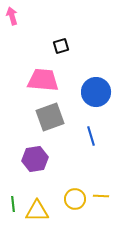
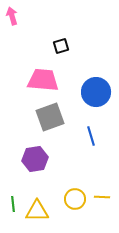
yellow line: moved 1 px right, 1 px down
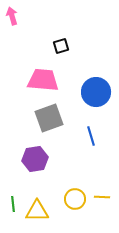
gray square: moved 1 px left, 1 px down
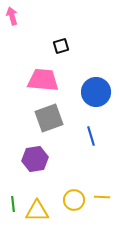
yellow circle: moved 1 px left, 1 px down
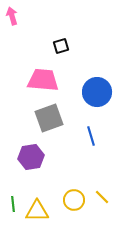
blue circle: moved 1 px right
purple hexagon: moved 4 px left, 2 px up
yellow line: rotated 42 degrees clockwise
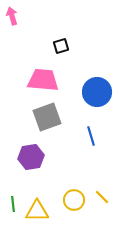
gray square: moved 2 px left, 1 px up
